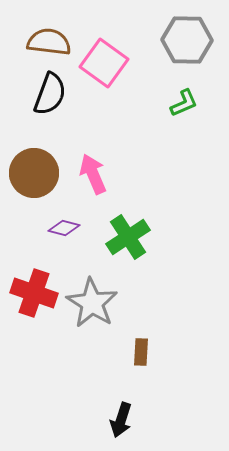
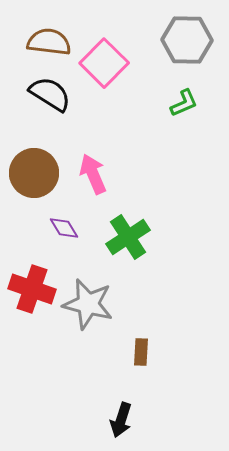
pink square: rotated 9 degrees clockwise
black semicircle: rotated 78 degrees counterclockwise
purple diamond: rotated 44 degrees clockwise
red cross: moved 2 px left, 4 px up
gray star: moved 4 px left, 1 px down; rotated 18 degrees counterclockwise
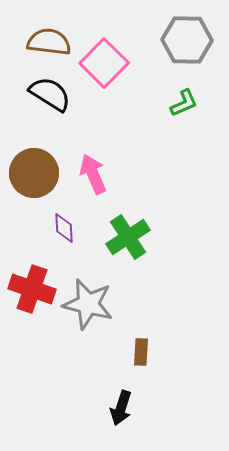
purple diamond: rotated 28 degrees clockwise
black arrow: moved 12 px up
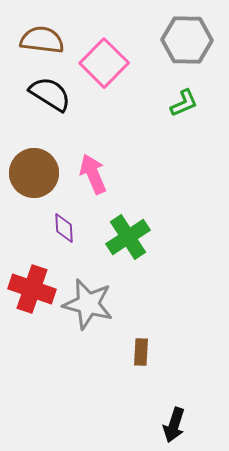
brown semicircle: moved 7 px left, 2 px up
black arrow: moved 53 px right, 17 px down
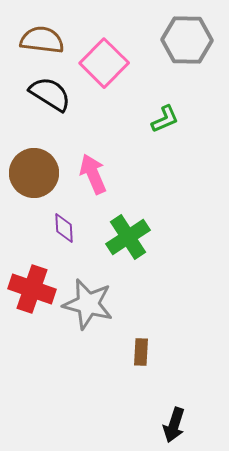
green L-shape: moved 19 px left, 16 px down
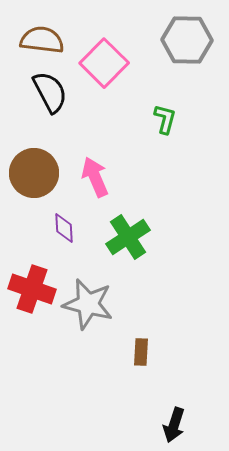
black semicircle: moved 2 px up; rotated 30 degrees clockwise
green L-shape: rotated 52 degrees counterclockwise
pink arrow: moved 2 px right, 3 px down
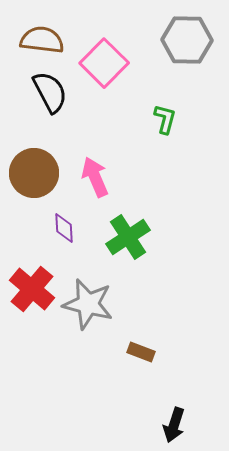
red cross: rotated 21 degrees clockwise
brown rectangle: rotated 72 degrees counterclockwise
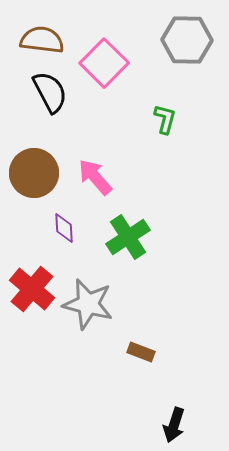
pink arrow: rotated 18 degrees counterclockwise
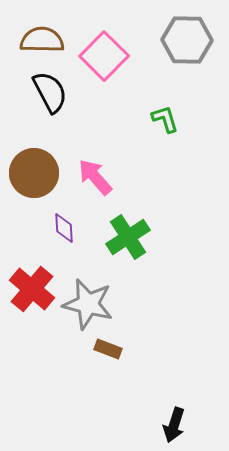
brown semicircle: rotated 6 degrees counterclockwise
pink square: moved 7 px up
green L-shape: rotated 32 degrees counterclockwise
brown rectangle: moved 33 px left, 3 px up
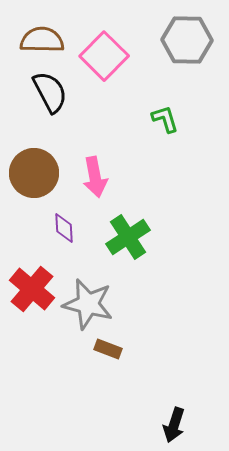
pink arrow: rotated 150 degrees counterclockwise
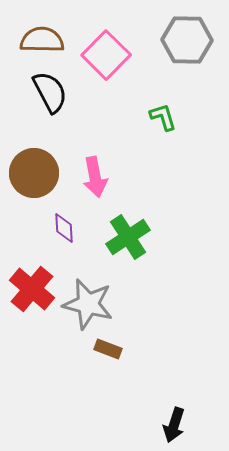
pink square: moved 2 px right, 1 px up
green L-shape: moved 2 px left, 2 px up
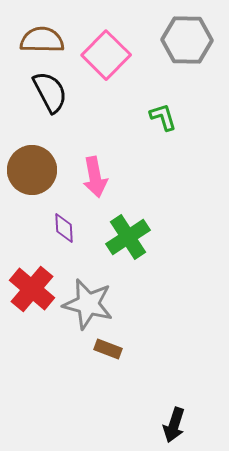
brown circle: moved 2 px left, 3 px up
